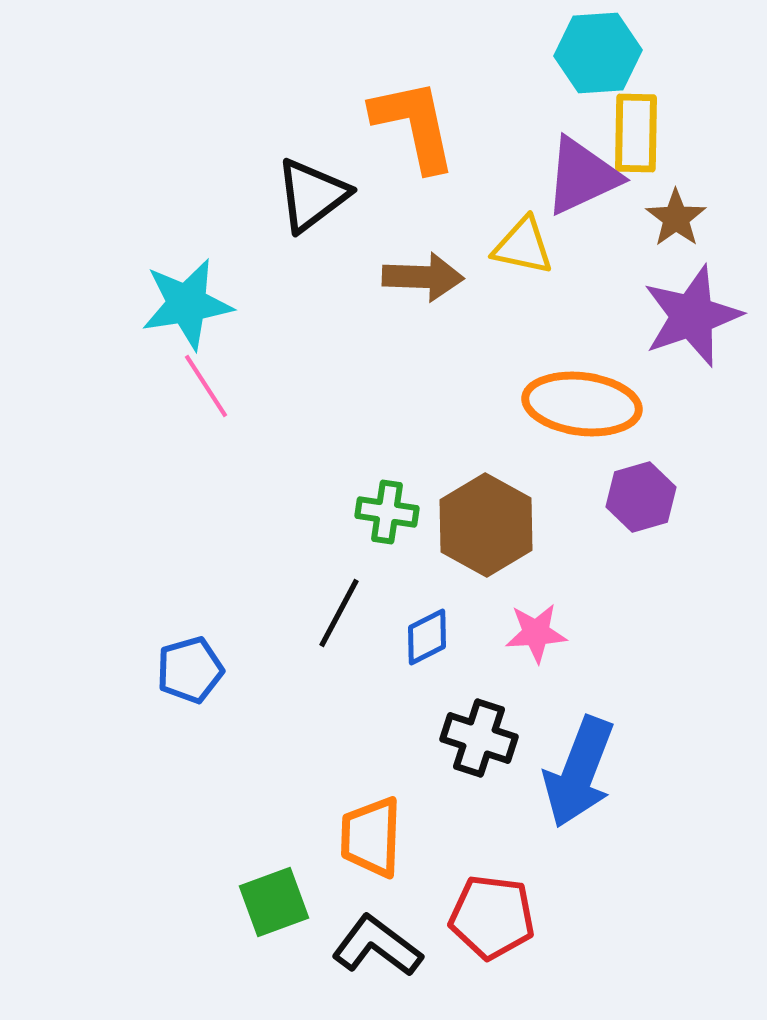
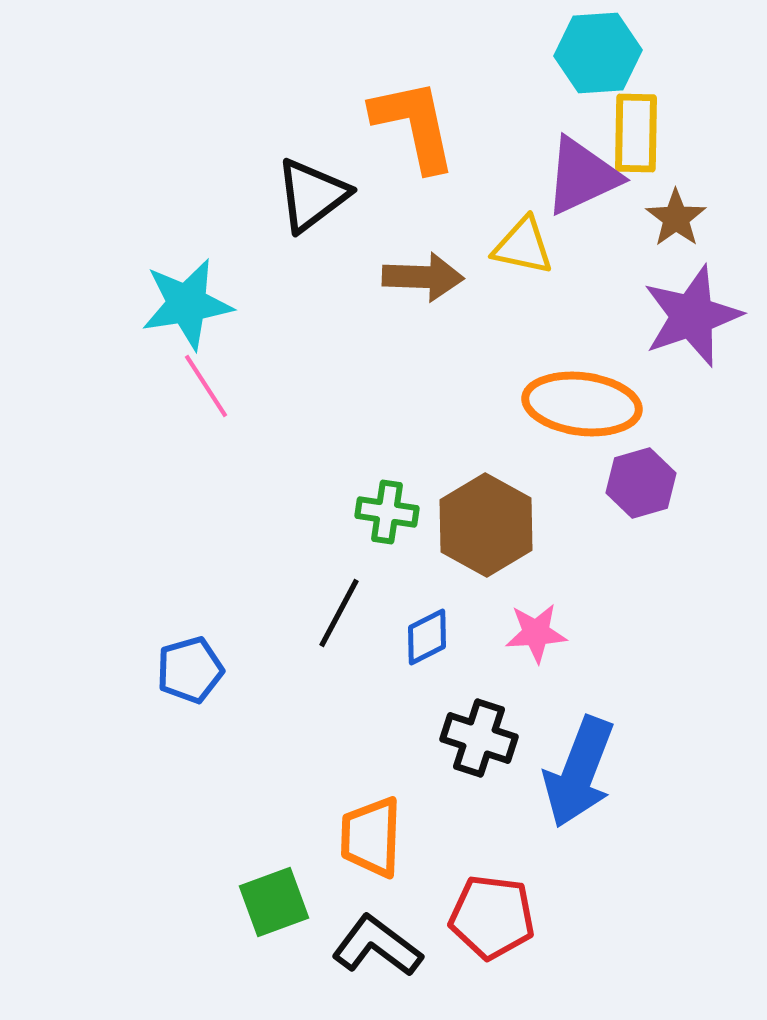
purple hexagon: moved 14 px up
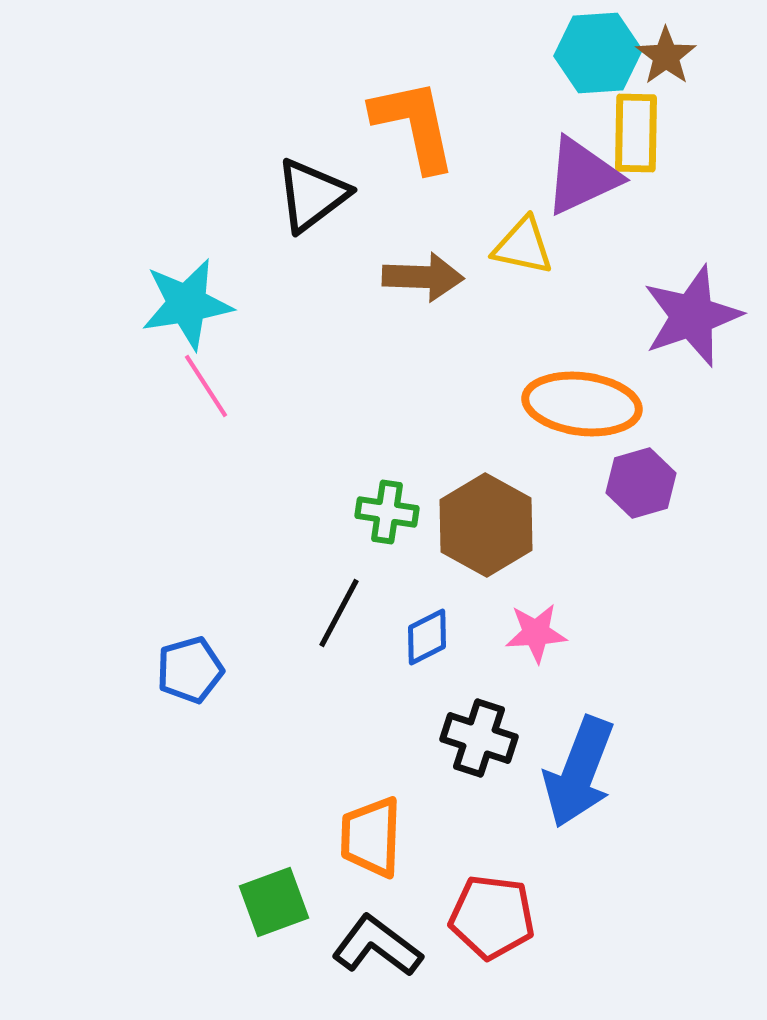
brown star: moved 10 px left, 162 px up
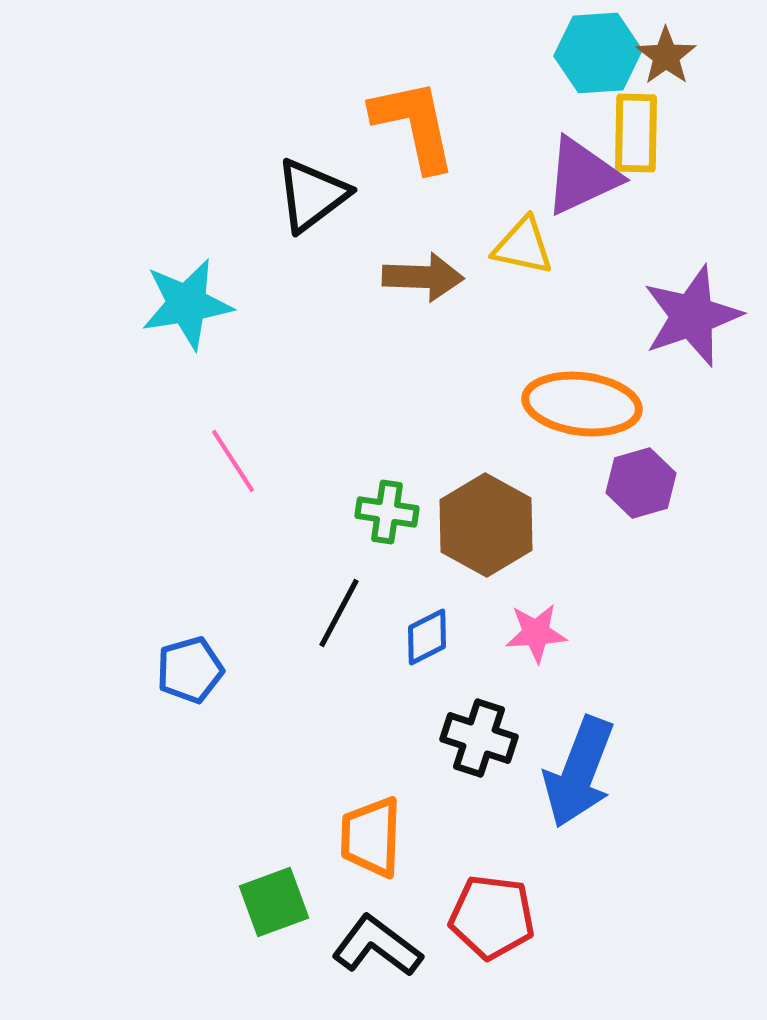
pink line: moved 27 px right, 75 px down
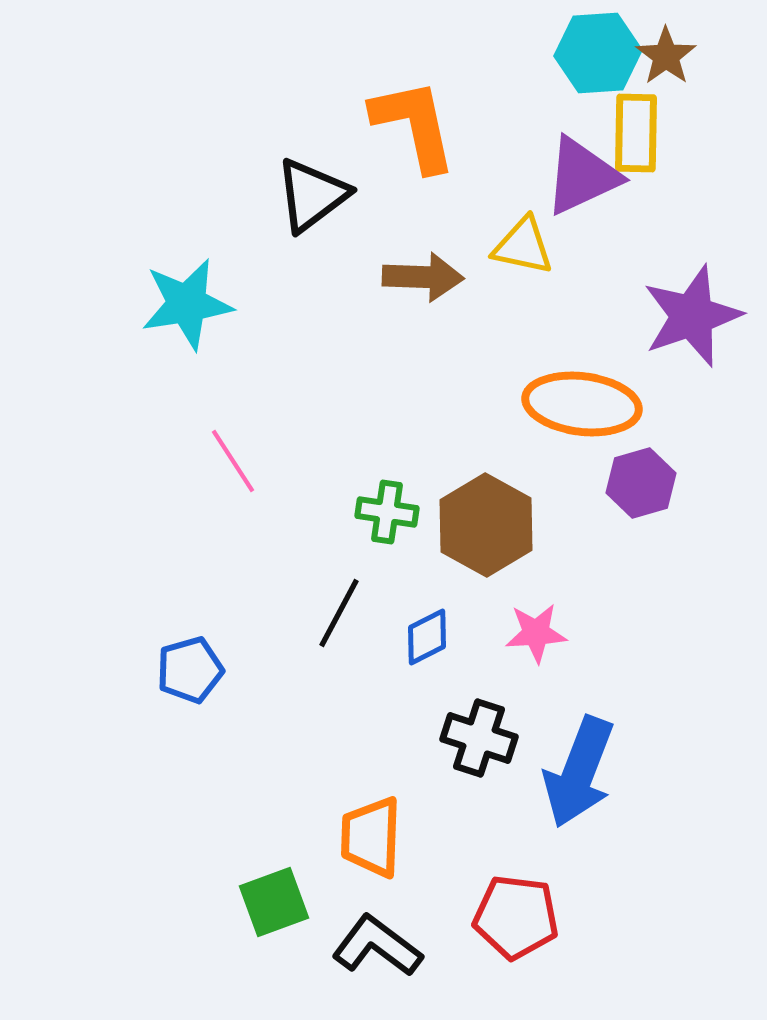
red pentagon: moved 24 px right
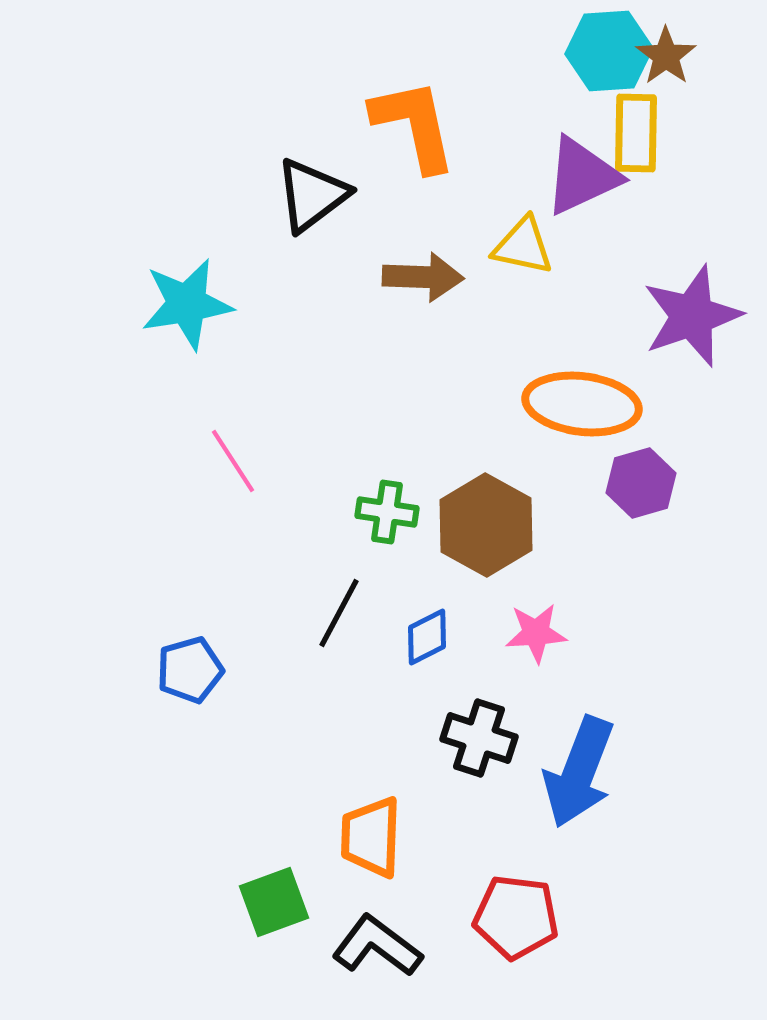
cyan hexagon: moved 11 px right, 2 px up
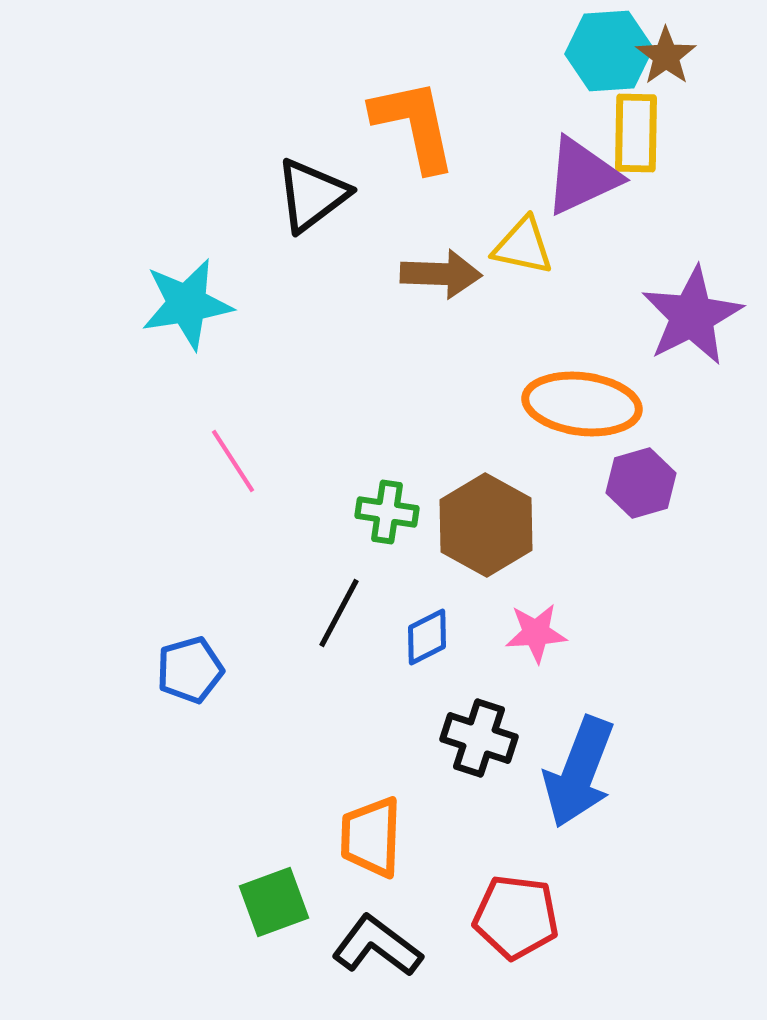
brown arrow: moved 18 px right, 3 px up
purple star: rotated 8 degrees counterclockwise
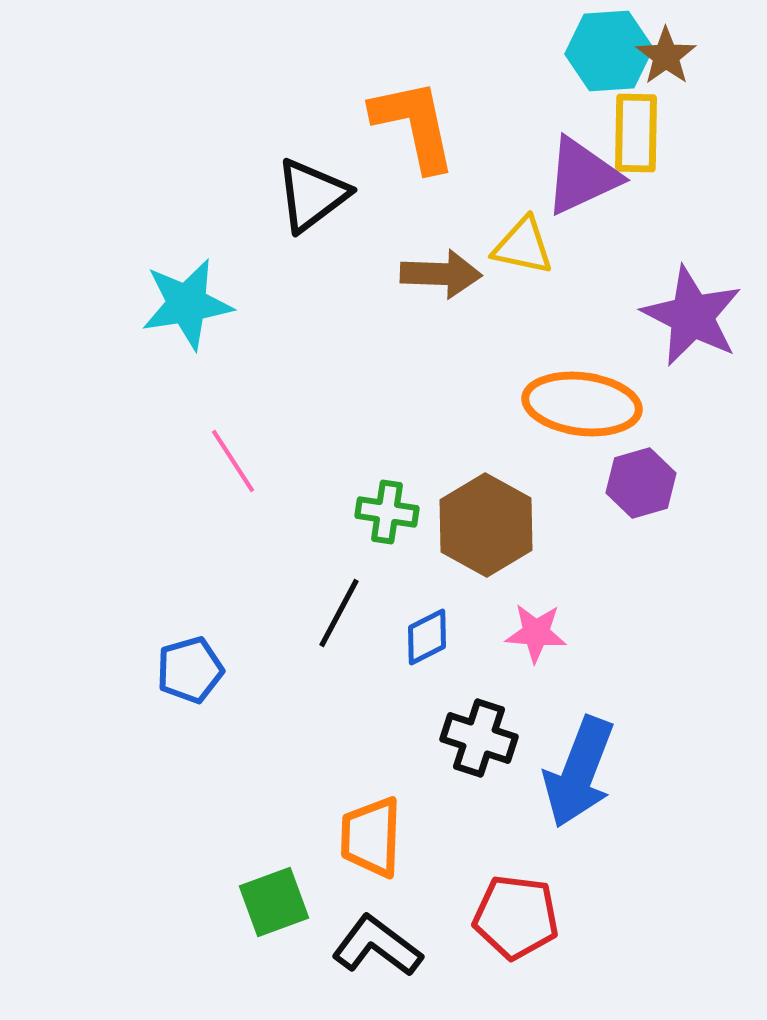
purple star: rotated 18 degrees counterclockwise
pink star: rotated 8 degrees clockwise
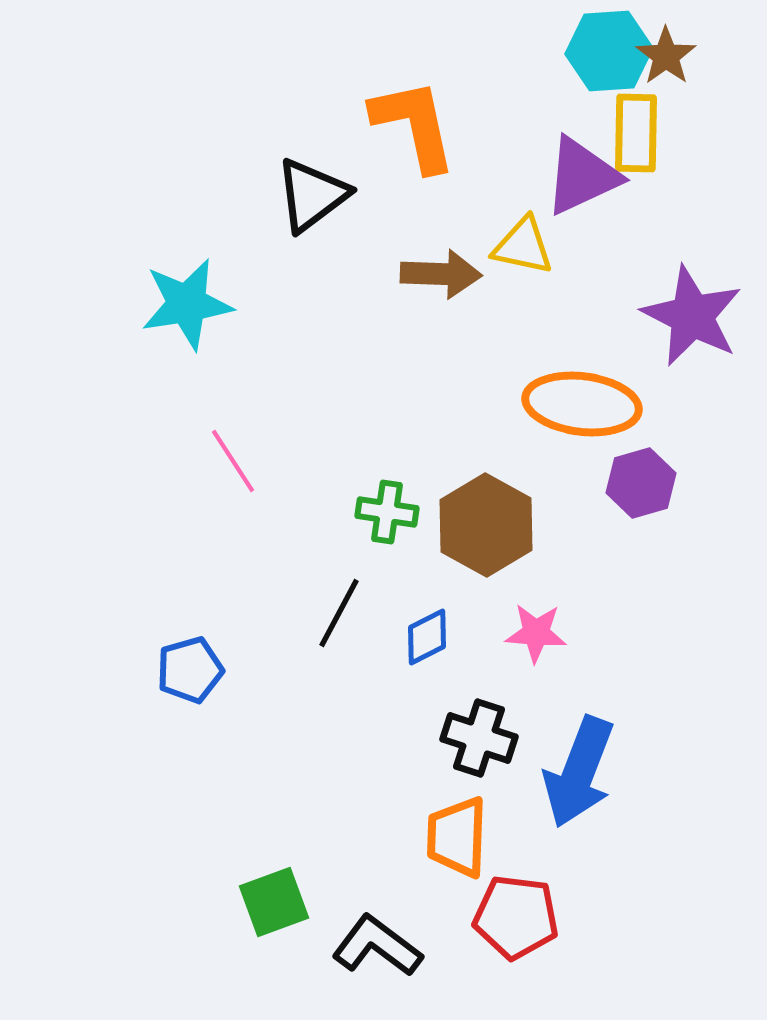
orange trapezoid: moved 86 px right
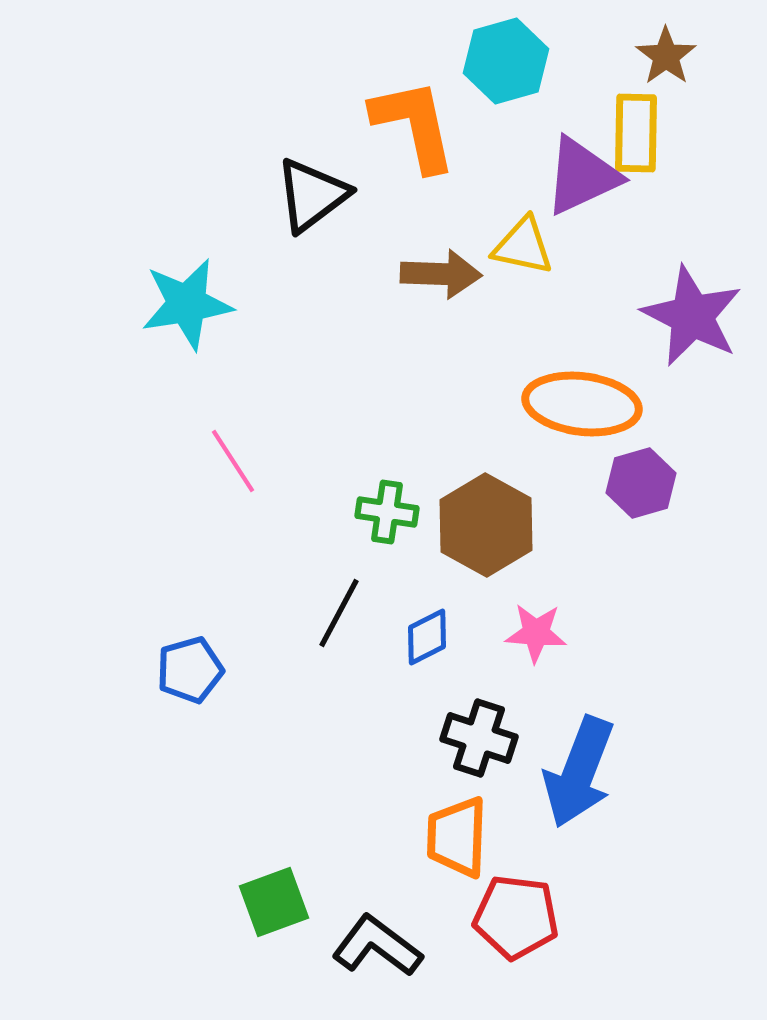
cyan hexagon: moved 103 px left, 10 px down; rotated 12 degrees counterclockwise
